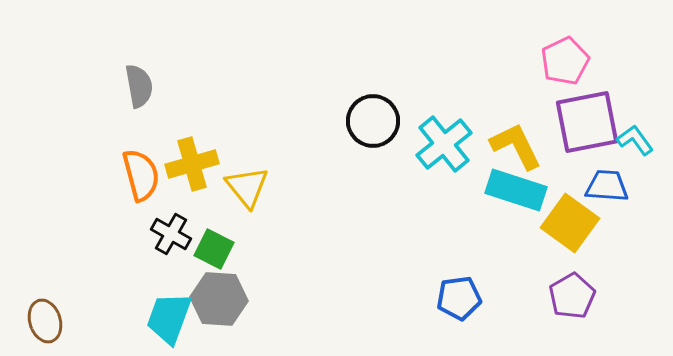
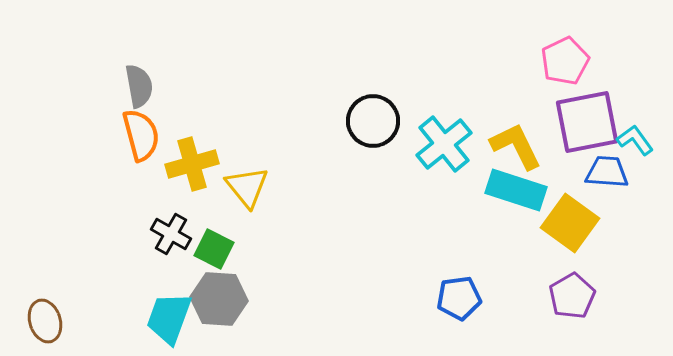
orange semicircle: moved 40 px up
blue trapezoid: moved 14 px up
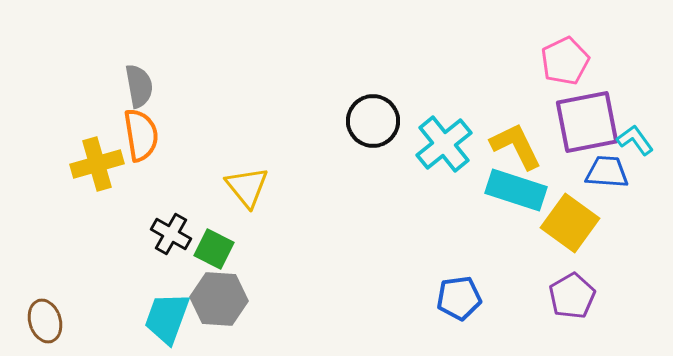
orange semicircle: rotated 6 degrees clockwise
yellow cross: moved 95 px left
cyan trapezoid: moved 2 px left
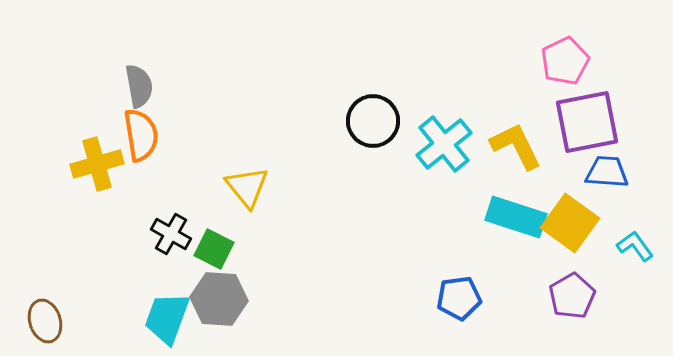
cyan L-shape: moved 106 px down
cyan rectangle: moved 27 px down
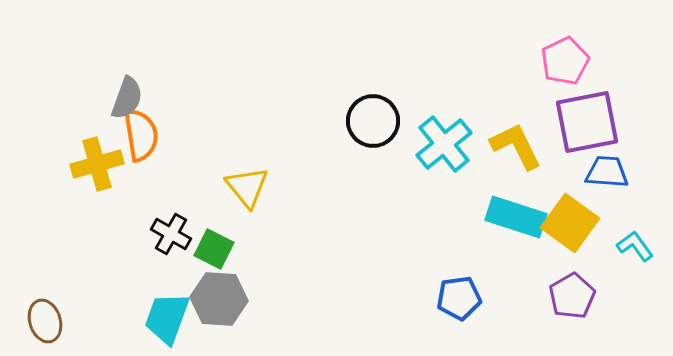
gray semicircle: moved 12 px left, 12 px down; rotated 30 degrees clockwise
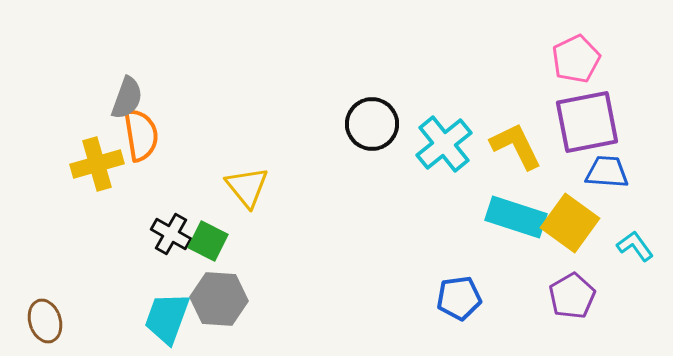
pink pentagon: moved 11 px right, 2 px up
black circle: moved 1 px left, 3 px down
green square: moved 6 px left, 8 px up
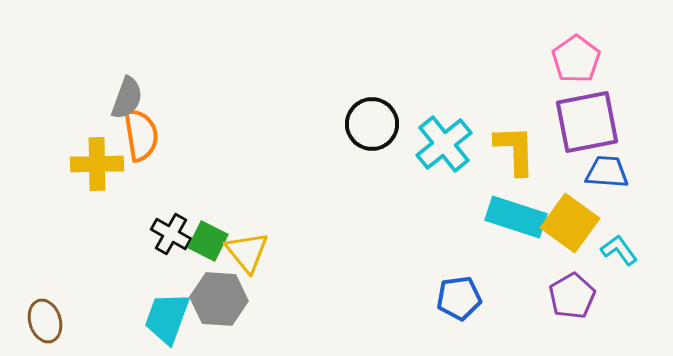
pink pentagon: rotated 9 degrees counterclockwise
yellow L-shape: moved 1 px left, 4 px down; rotated 24 degrees clockwise
yellow cross: rotated 15 degrees clockwise
yellow triangle: moved 65 px down
cyan L-shape: moved 16 px left, 4 px down
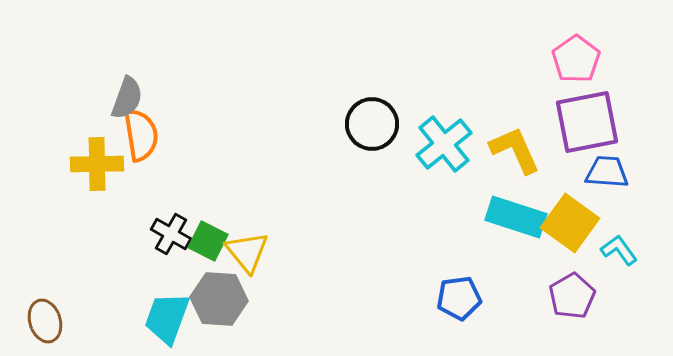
yellow L-shape: rotated 22 degrees counterclockwise
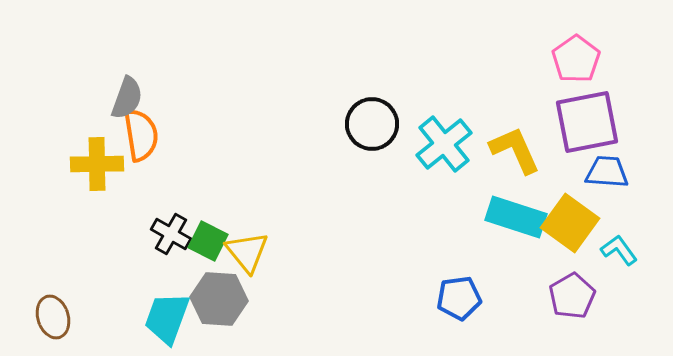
brown ellipse: moved 8 px right, 4 px up
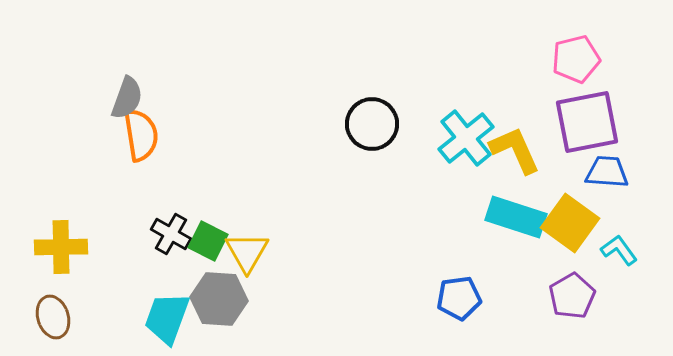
pink pentagon: rotated 21 degrees clockwise
cyan cross: moved 22 px right, 6 px up
yellow cross: moved 36 px left, 83 px down
yellow triangle: rotated 9 degrees clockwise
